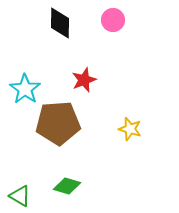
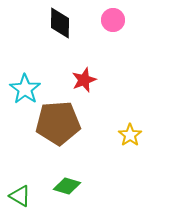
yellow star: moved 6 px down; rotated 20 degrees clockwise
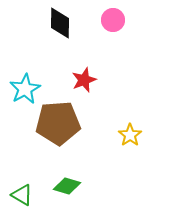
cyan star: rotated 8 degrees clockwise
green triangle: moved 2 px right, 1 px up
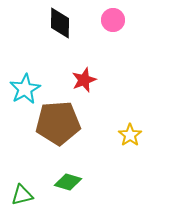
green diamond: moved 1 px right, 4 px up
green triangle: rotated 45 degrees counterclockwise
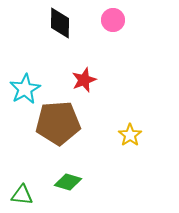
green triangle: rotated 20 degrees clockwise
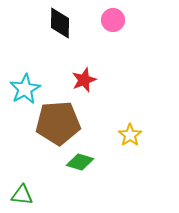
green diamond: moved 12 px right, 20 px up
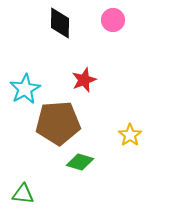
green triangle: moved 1 px right, 1 px up
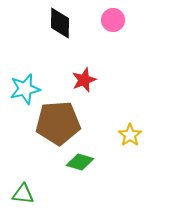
cyan star: rotated 16 degrees clockwise
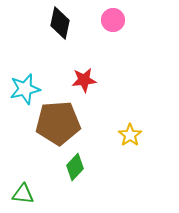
black diamond: rotated 12 degrees clockwise
red star: rotated 15 degrees clockwise
green diamond: moved 5 px left, 5 px down; rotated 64 degrees counterclockwise
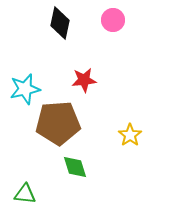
green diamond: rotated 60 degrees counterclockwise
green triangle: moved 2 px right
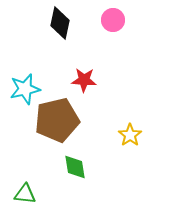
red star: rotated 10 degrees clockwise
brown pentagon: moved 1 px left, 3 px up; rotated 9 degrees counterclockwise
green diamond: rotated 8 degrees clockwise
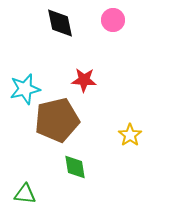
black diamond: rotated 24 degrees counterclockwise
